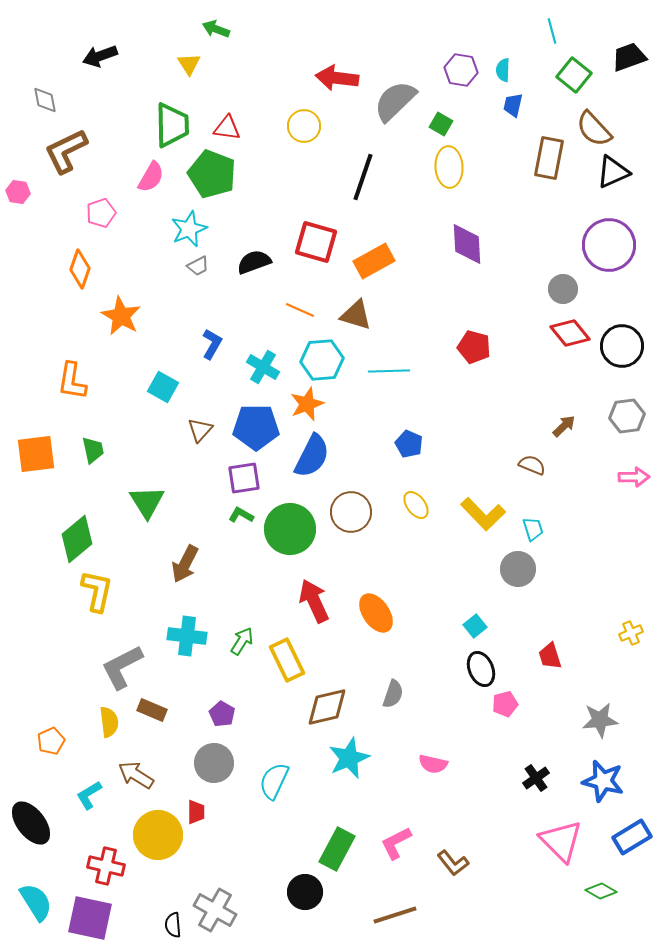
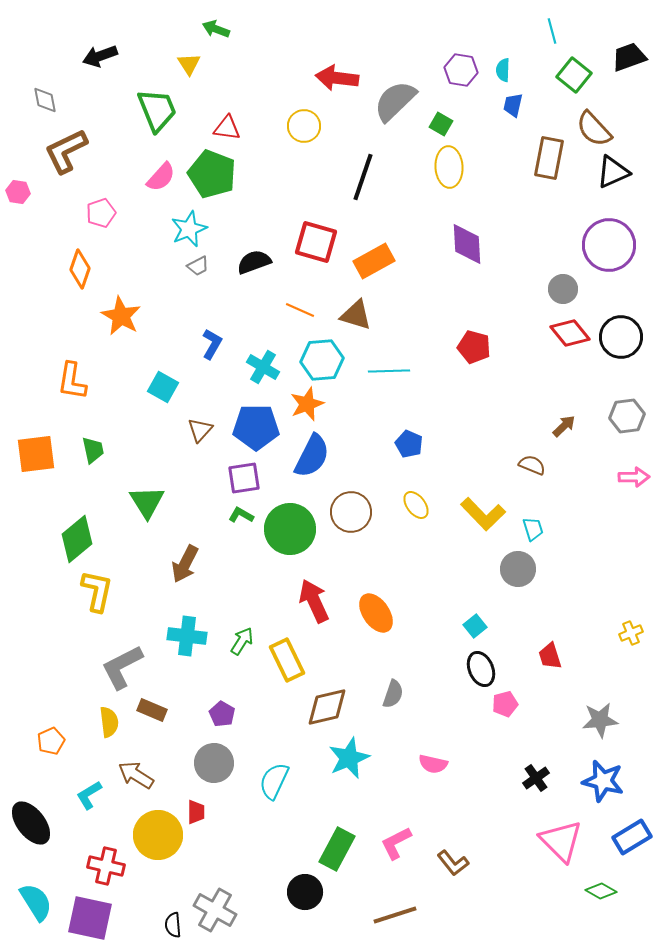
green trapezoid at (172, 125): moved 15 px left, 15 px up; rotated 21 degrees counterclockwise
pink semicircle at (151, 177): moved 10 px right; rotated 12 degrees clockwise
black circle at (622, 346): moved 1 px left, 9 px up
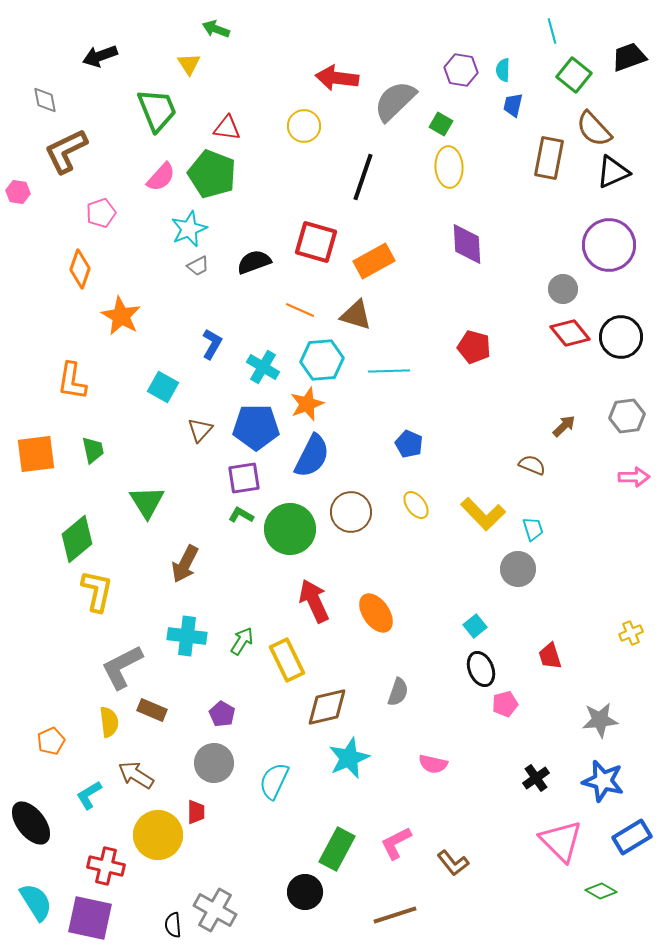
gray semicircle at (393, 694): moved 5 px right, 2 px up
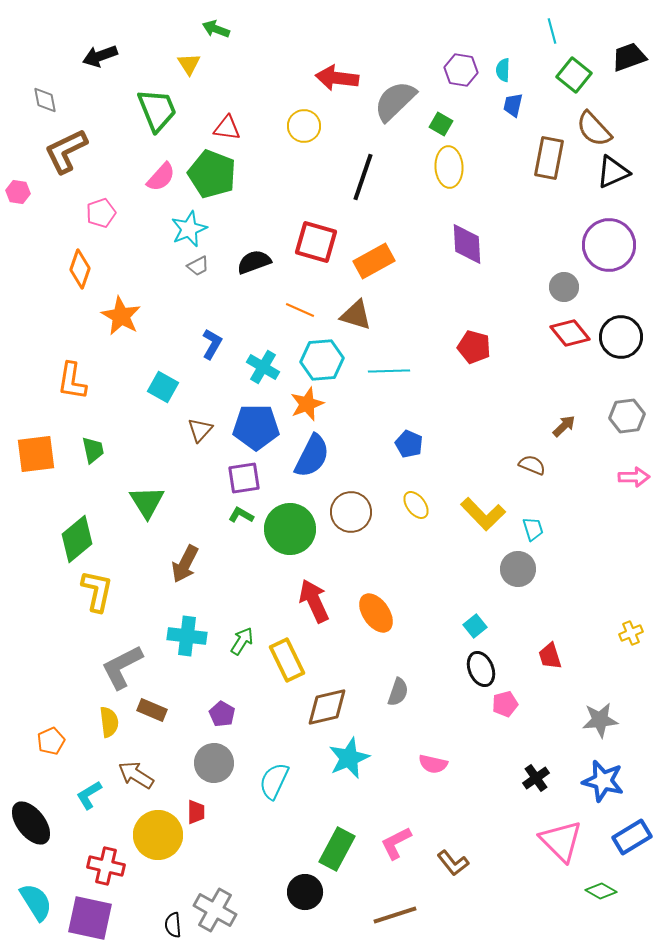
gray circle at (563, 289): moved 1 px right, 2 px up
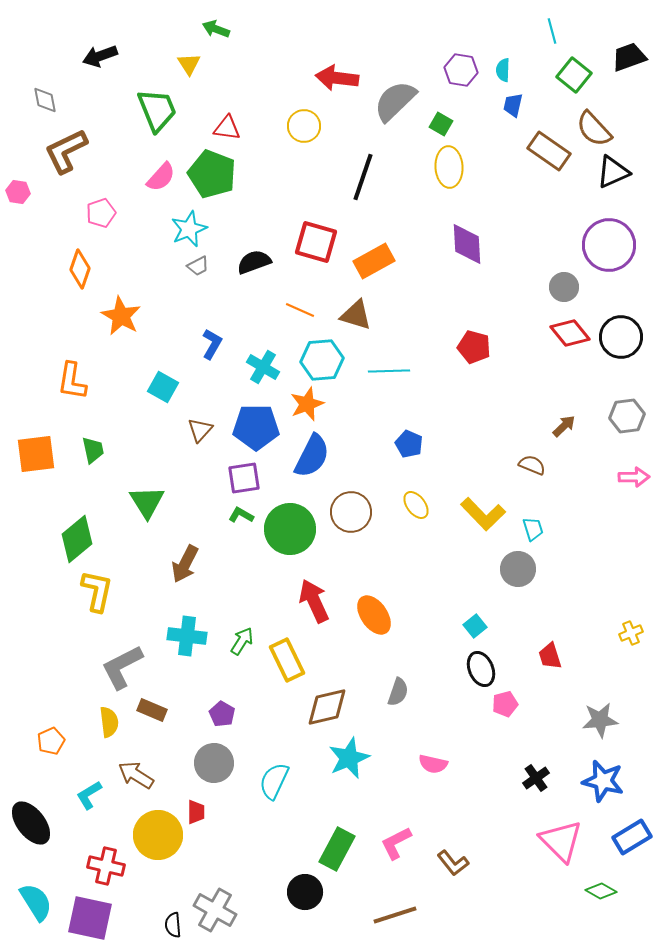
brown rectangle at (549, 158): moved 7 px up; rotated 66 degrees counterclockwise
orange ellipse at (376, 613): moved 2 px left, 2 px down
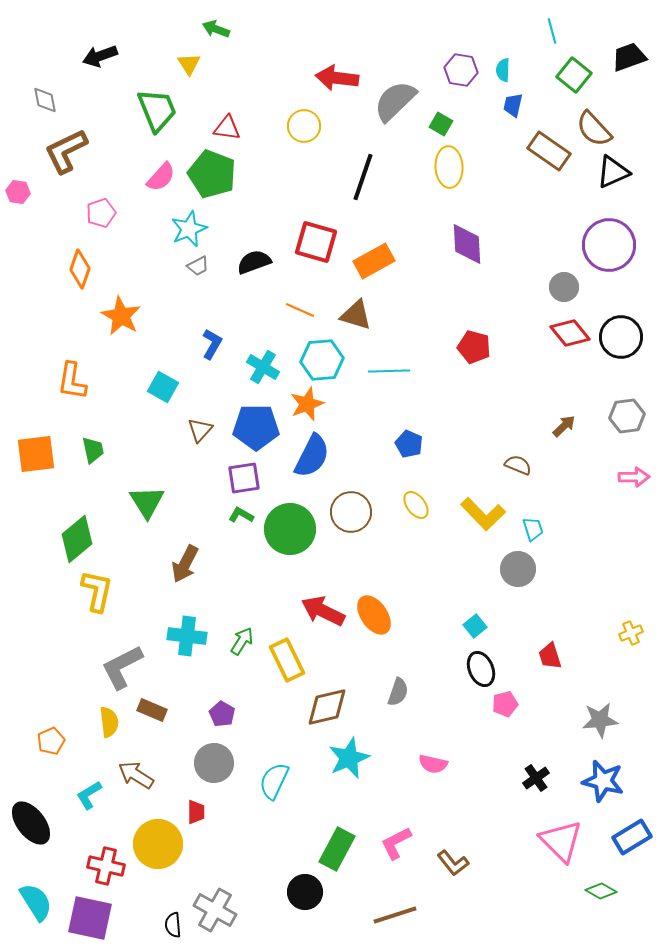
brown semicircle at (532, 465): moved 14 px left
red arrow at (314, 601): moved 9 px right, 10 px down; rotated 39 degrees counterclockwise
yellow circle at (158, 835): moved 9 px down
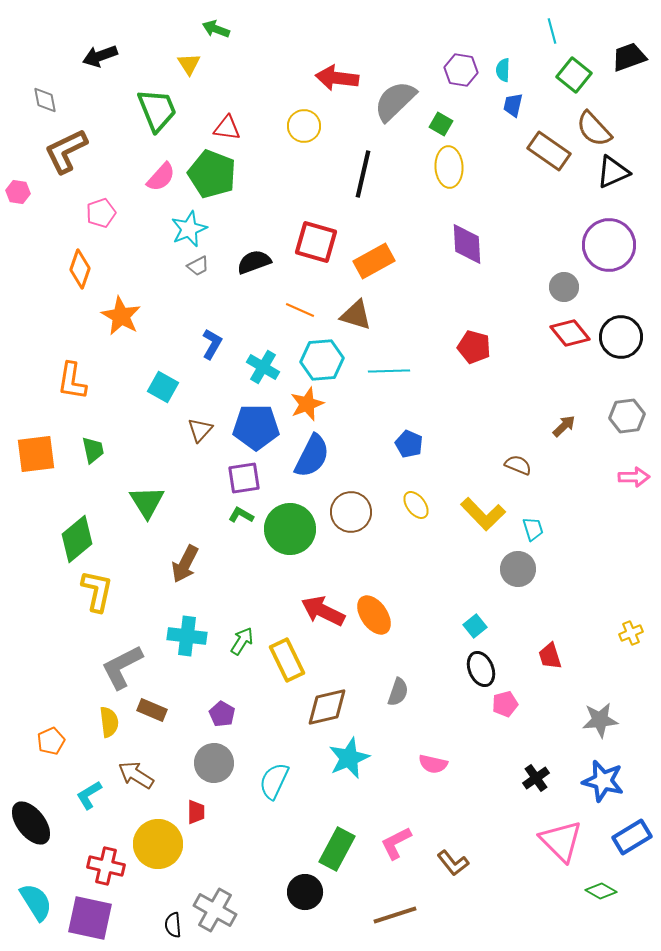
black line at (363, 177): moved 3 px up; rotated 6 degrees counterclockwise
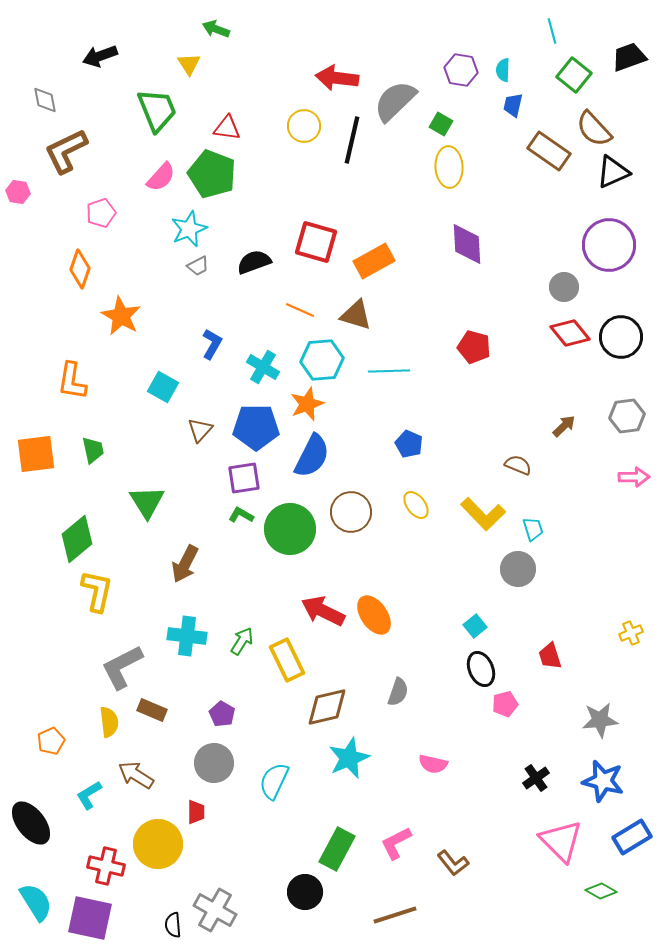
black line at (363, 174): moved 11 px left, 34 px up
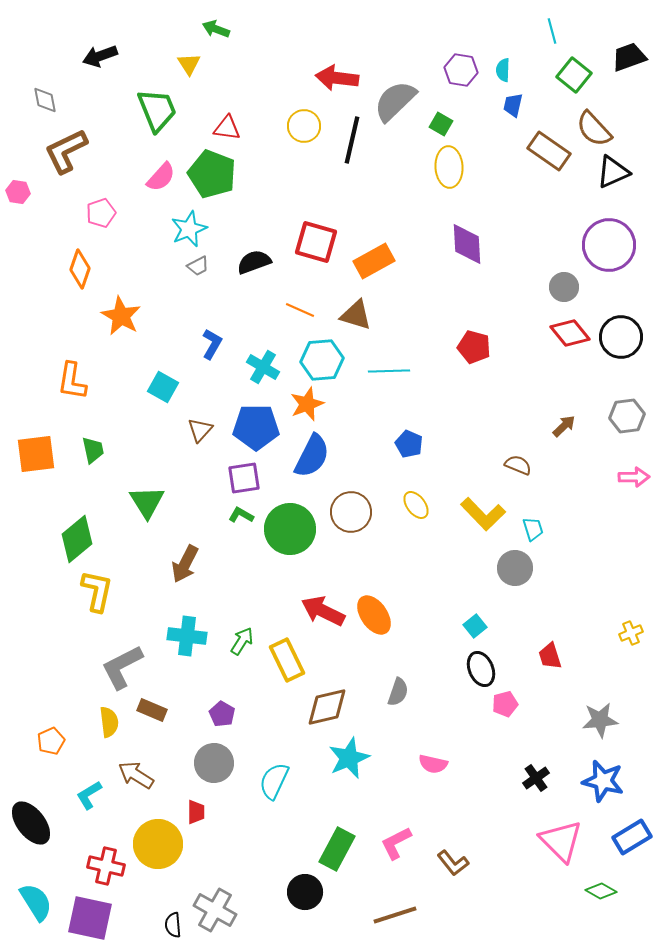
gray circle at (518, 569): moved 3 px left, 1 px up
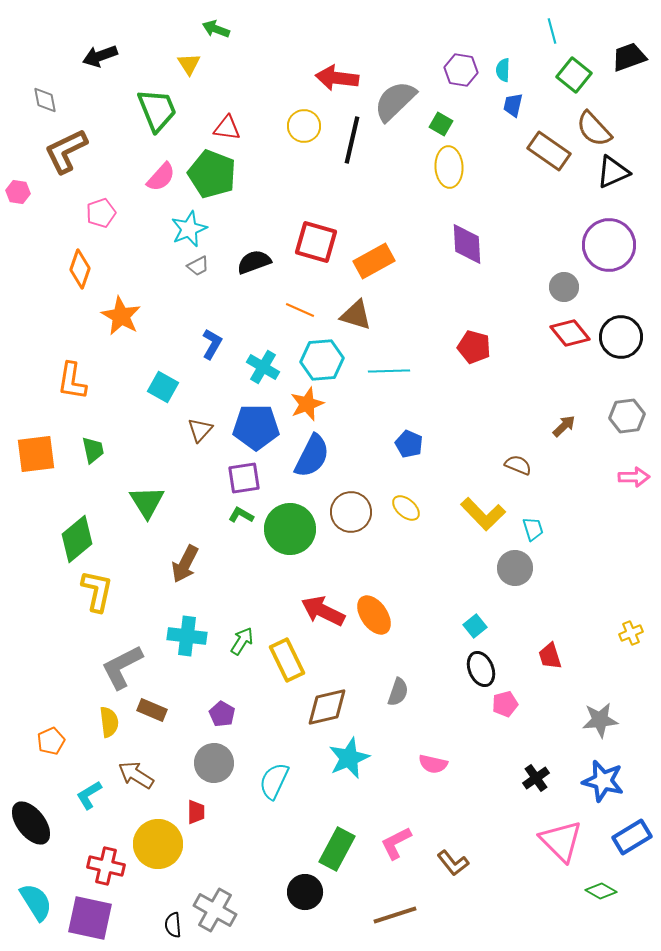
yellow ellipse at (416, 505): moved 10 px left, 3 px down; rotated 12 degrees counterclockwise
